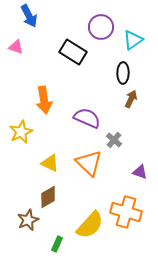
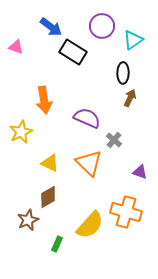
blue arrow: moved 22 px right, 11 px down; rotated 25 degrees counterclockwise
purple circle: moved 1 px right, 1 px up
brown arrow: moved 1 px left, 1 px up
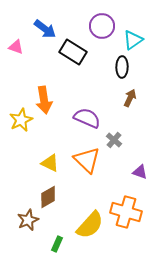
blue arrow: moved 6 px left, 2 px down
black ellipse: moved 1 px left, 6 px up
yellow star: moved 12 px up
orange triangle: moved 2 px left, 3 px up
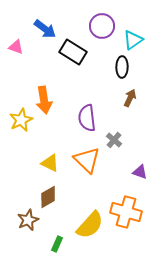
purple semicircle: rotated 120 degrees counterclockwise
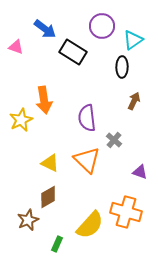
brown arrow: moved 4 px right, 3 px down
